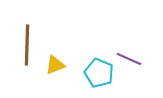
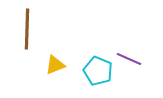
brown line: moved 16 px up
cyan pentagon: moved 1 px left, 2 px up
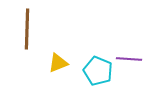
purple line: rotated 20 degrees counterclockwise
yellow triangle: moved 3 px right, 2 px up
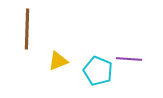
yellow triangle: moved 2 px up
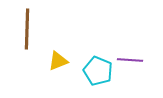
purple line: moved 1 px right, 1 px down
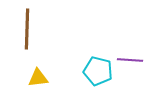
yellow triangle: moved 20 px left, 17 px down; rotated 15 degrees clockwise
cyan pentagon: rotated 8 degrees counterclockwise
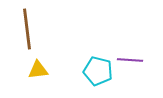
brown line: rotated 9 degrees counterclockwise
yellow triangle: moved 8 px up
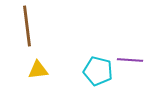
brown line: moved 3 px up
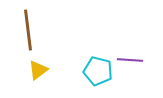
brown line: moved 1 px right, 4 px down
yellow triangle: rotated 30 degrees counterclockwise
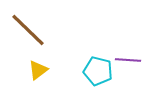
brown line: rotated 39 degrees counterclockwise
purple line: moved 2 px left
